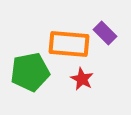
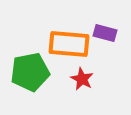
purple rectangle: rotated 30 degrees counterclockwise
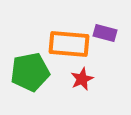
red star: rotated 20 degrees clockwise
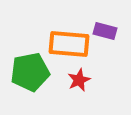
purple rectangle: moved 2 px up
red star: moved 3 px left, 1 px down
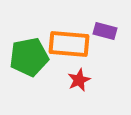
green pentagon: moved 1 px left, 15 px up
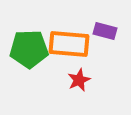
green pentagon: moved 8 px up; rotated 9 degrees clockwise
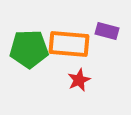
purple rectangle: moved 2 px right
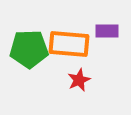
purple rectangle: rotated 15 degrees counterclockwise
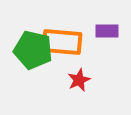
orange rectangle: moved 7 px left, 2 px up
green pentagon: moved 4 px right, 1 px down; rotated 15 degrees clockwise
